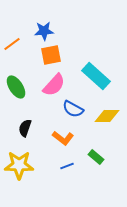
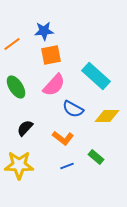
black semicircle: rotated 24 degrees clockwise
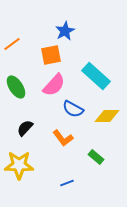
blue star: moved 21 px right; rotated 24 degrees counterclockwise
orange L-shape: rotated 15 degrees clockwise
blue line: moved 17 px down
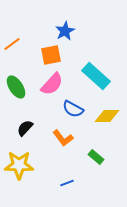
pink semicircle: moved 2 px left, 1 px up
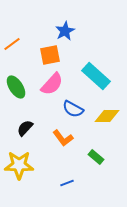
orange square: moved 1 px left
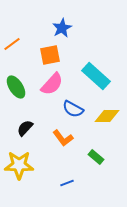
blue star: moved 3 px left, 3 px up
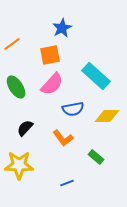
blue semicircle: rotated 40 degrees counterclockwise
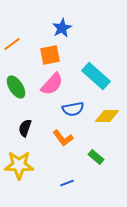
black semicircle: rotated 24 degrees counterclockwise
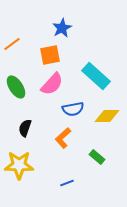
orange L-shape: rotated 85 degrees clockwise
green rectangle: moved 1 px right
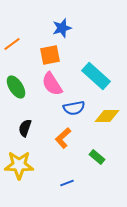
blue star: rotated 12 degrees clockwise
pink semicircle: rotated 105 degrees clockwise
blue semicircle: moved 1 px right, 1 px up
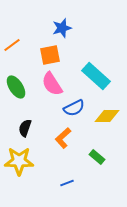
orange line: moved 1 px down
blue semicircle: rotated 15 degrees counterclockwise
yellow star: moved 4 px up
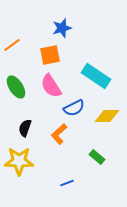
cyan rectangle: rotated 8 degrees counterclockwise
pink semicircle: moved 1 px left, 2 px down
orange L-shape: moved 4 px left, 4 px up
